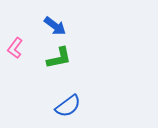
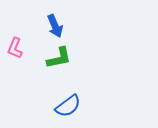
blue arrow: rotated 30 degrees clockwise
pink L-shape: rotated 15 degrees counterclockwise
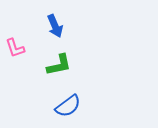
pink L-shape: rotated 40 degrees counterclockwise
green L-shape: moved 7 px down
